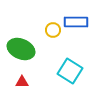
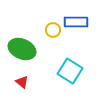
green ellipse: moved 1 px right
red triangle: rotated 40 degrees clockwise
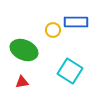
green ellipse: moved 2 px right, 1 px down
red triangle: rotated 48 degrees counterclockwise
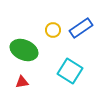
blue rectangle: moved 5 px right, 6 px down; rotated 35 degrees counterclockwise
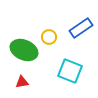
yellow circle: moved 4 px left, 7 px down
cyan square: rotated 10 degrees counterclockwise
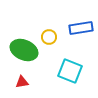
blue rectangle: rotated 25 degrees clockwise
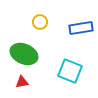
yellow circle: moved 9 px left, 15 px up
green ellipse: moved 4 px down
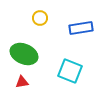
yellow circle: moved 4 px up
